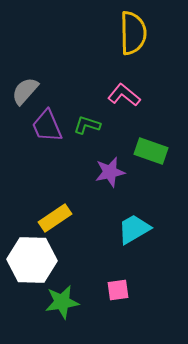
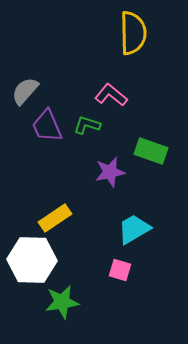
pink L-shape: moved 13 px left
pink square: moved 2 px right, 20 px up; rotated 25 degrees clockwise
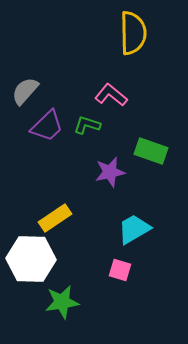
purple trapezoid: rotated 111 degrees counterclockwise
white hexagon: moved 1 px left, 1 px up
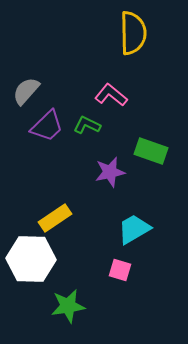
gray semicircle: moved 1 px right
green L-shape: rotated 8 degrees clockwise
green star: moved 6 px right, 4 px down
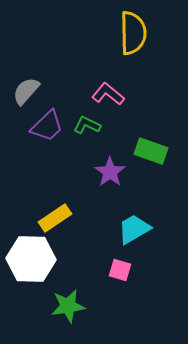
pink L-shape: moved 3 px left, 1 px up
purple star: rotated 24 degrees counterclockwise
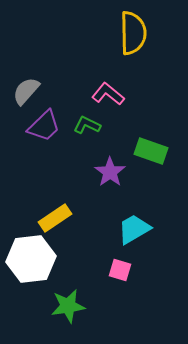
purple trapezoid: moved 3 px left
white hexagon: rotated 9 degrees counterclockwise
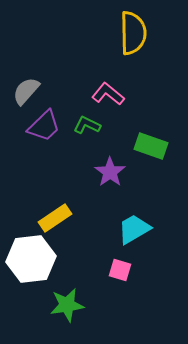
green rectangle: moved 5 px up
green star: moved 1 px left, 1 px up
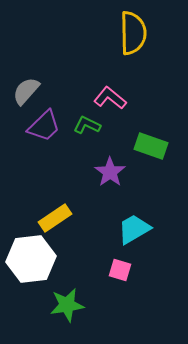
pink L-shape: moved 2 px right, 4 px down
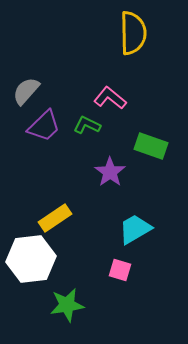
cyan trapezoid: moved 1 px right
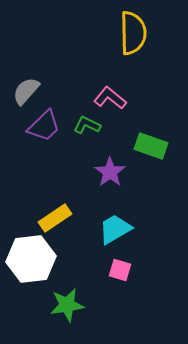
cyan trapezoid: moved 20 px left
